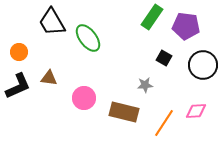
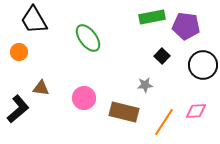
green rectangle: rotated 45 degrees clockwise
black trapezoid: moved 18 px left, 2 px up
black square: moved 2 px left, 2 px up; rotated 14 degrees clockwise
brown triangle: moved 8 px left, 10 px down
black L-shape: moved 23 px down; rotated 16 degrees counterclockwise
orange line: moved 1 px up
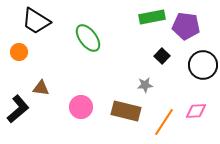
black trapezoid: moved 2 px right, 1 px down; rotated 28 degrees counterclockwise
pink circle: moved 3 px left, 9 px down
brown rectangle: moved 2 px right, 1 px up
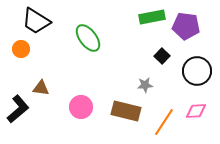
orange circle: moved 2 px right, 3 px up
black circle: moved 6 px left, 6 px down
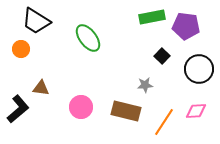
black circle: moved 2 px right, 2 px up
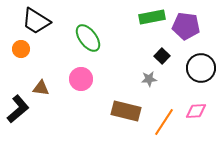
black circle: moved 2 px right, 1 px up
gray star: moved 4 px right, 6 px up
pink circle: moved 28 px up
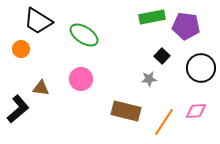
black trapezoid: moved 2 px right
green ellipse: moved 4 px left, 3 px up; rotated 20 degrees counterclockwise
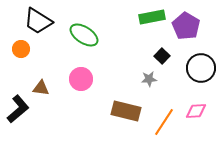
purple pentagon: rotated 24 degrees clockwise
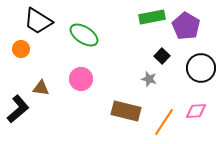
gray star: rotated 21 degrees clockwise
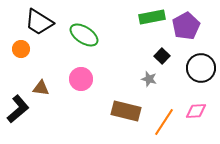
black trapezoid: moved 1 px right, 1 px down
purple pentagon: rotated 12 degrees clockwise
